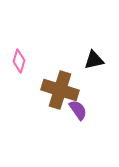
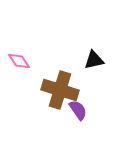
pink diamond: rotated 50 degrees counterclockwise
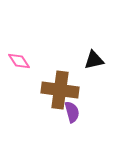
brown cross: rotated 9 degrees counterclockwise
purple semicircle: moved 6 px left, 2 px down; rotated 20 degrees clockwise
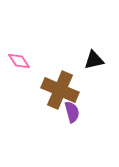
brown cross: rotated 15 degrees clockwise
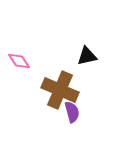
black triangle: moved 7 px left, 4 px up
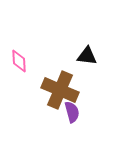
black triangle: rotated 20 degrees clockwise
pink diamond: rotated 30 degrees clockwise
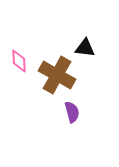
black triangle: moved 2 px left, 8 px up
brown cross: moved 3 px left, 15 px up; rotated 6 degrees clockwise
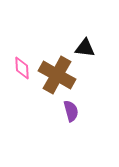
pink diamond: moved 3 px right, 7 px down
purple semicircle: moved 1 px left, 1 px up
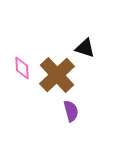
black triangle: rotated 10 degrees clockwise
brown cross: rotated 18 degrees clockwise
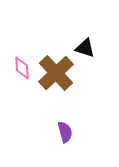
brown cross: moved 1 px left, 2 px up
purple semicircle: moved 6 px left, 21 px down
